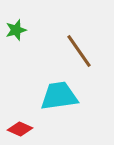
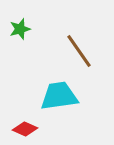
green star: moved 4 px right, 1 px up
red diamond: moved 5 px right
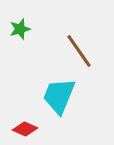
cyan trapezoid: rotated 60 degrees counterclockwise
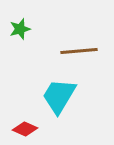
brown line: rotated 60 degrees counterclockwise
cyan trapezoid: rotated 9 degrees clockwise
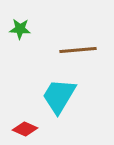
green star: rotated 20 degrees clockwise
brown line: moved 1 px left, 1 px up
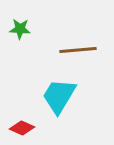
red diamond: moved 3 px left, 1 px up
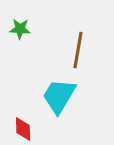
brown line: rotated 75 degrees counterclockwise
red diamond: moved 1 px right, 1 px down; rotated 65 degrees clockwise
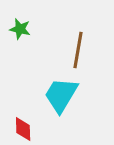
green star: rotated 10 degrees clockwise
cyan trapezoid: moved 2 px right, 1 px up
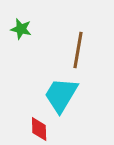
green star: moved 1 px right
red diamond: moved 16 px right
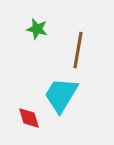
green star: moved 16 px right
red diamond: moved 10 px left, 11 px up; rotated 15 degrees counterclockwise
